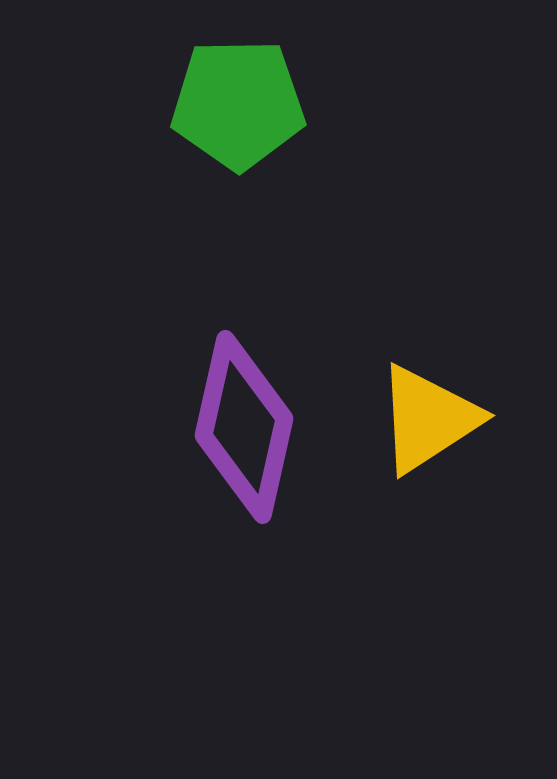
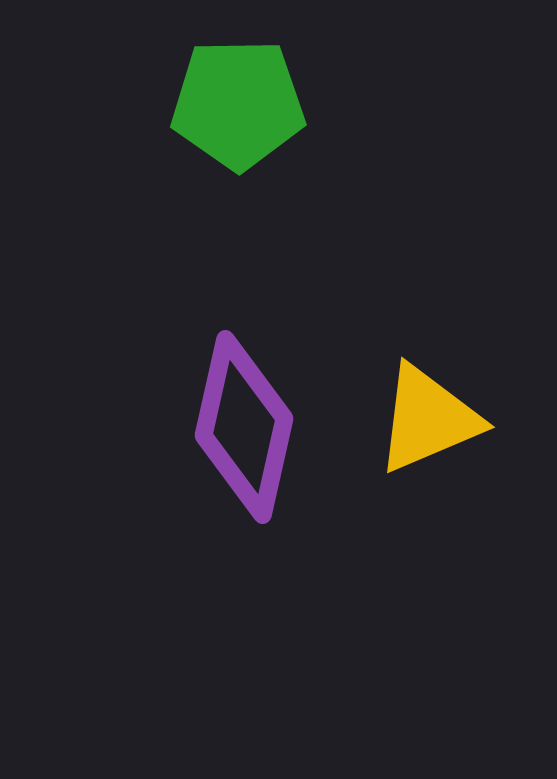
yellow triangle: rotated 10 degrees clockwise
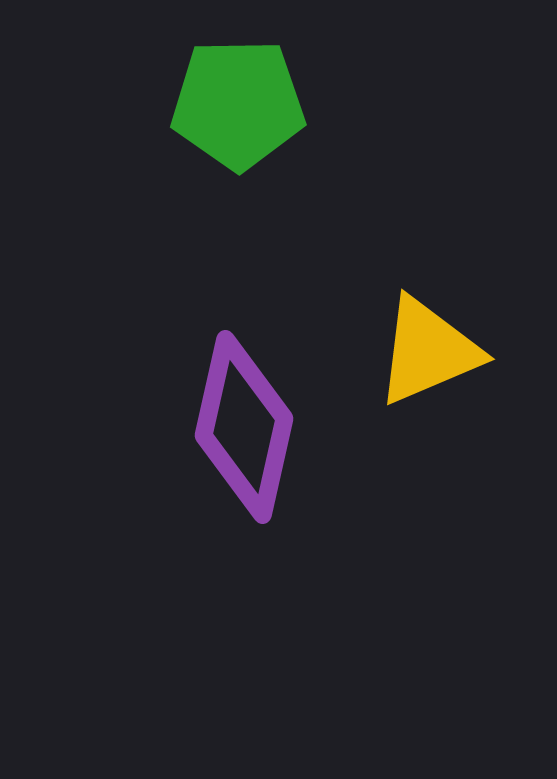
yellow triangle: moved 68 px up
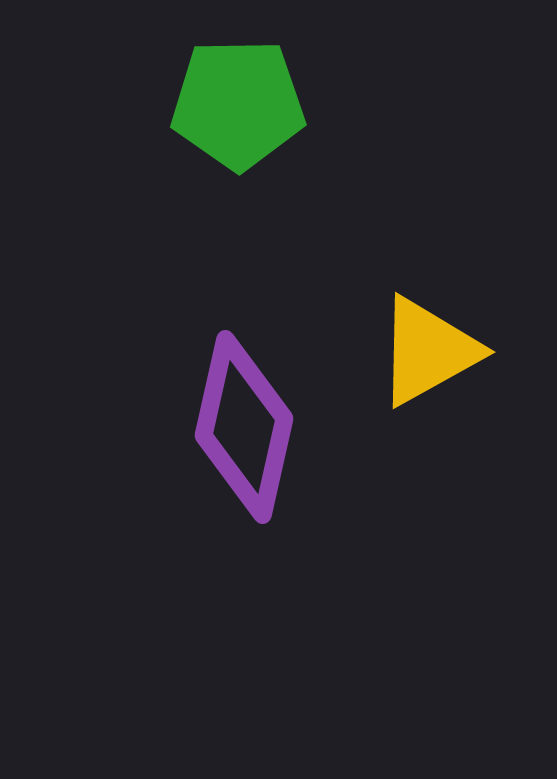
yellow triangle: rotated 6 degrees counterclockwise
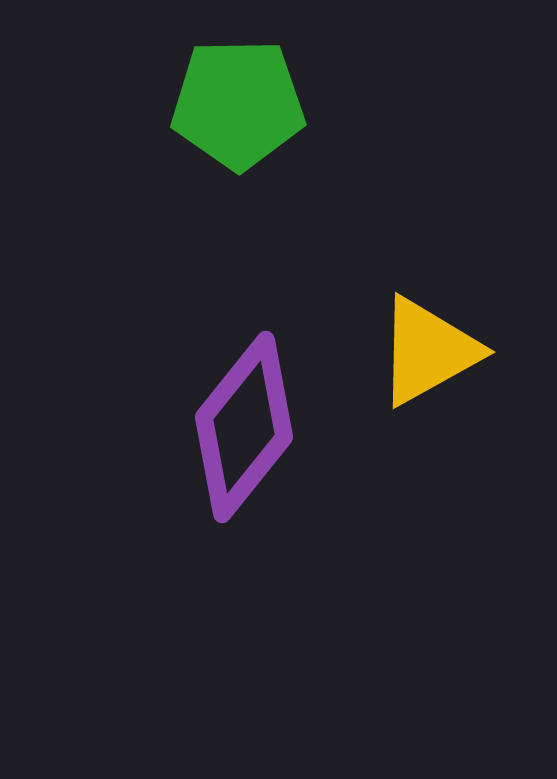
purple diamond: rotated 26 degrees clockwise
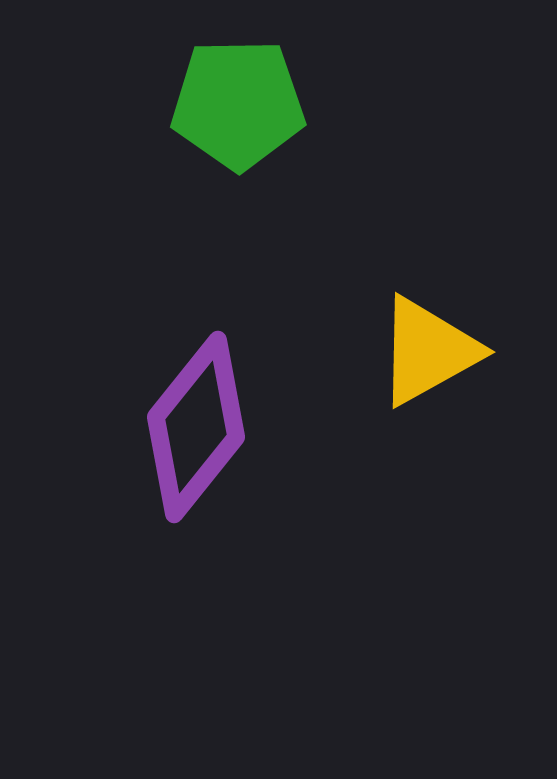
purple diamond: moved 48 px left
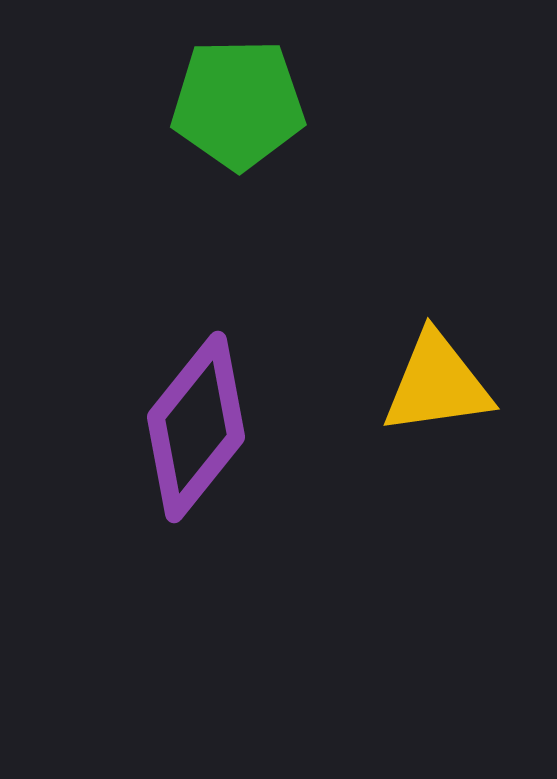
yellow triangle: moved 9 px right, 33 px down; rotated 21 degrees clockwise
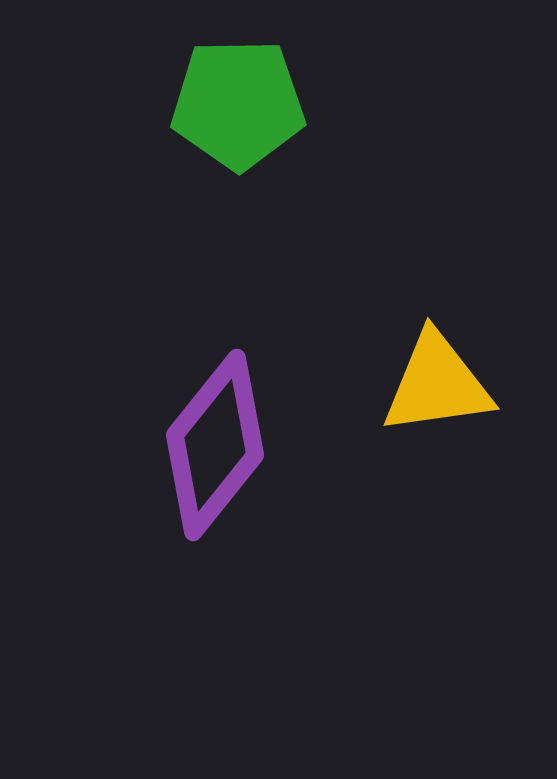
purple diamond: moved 19 px right, 18 px down
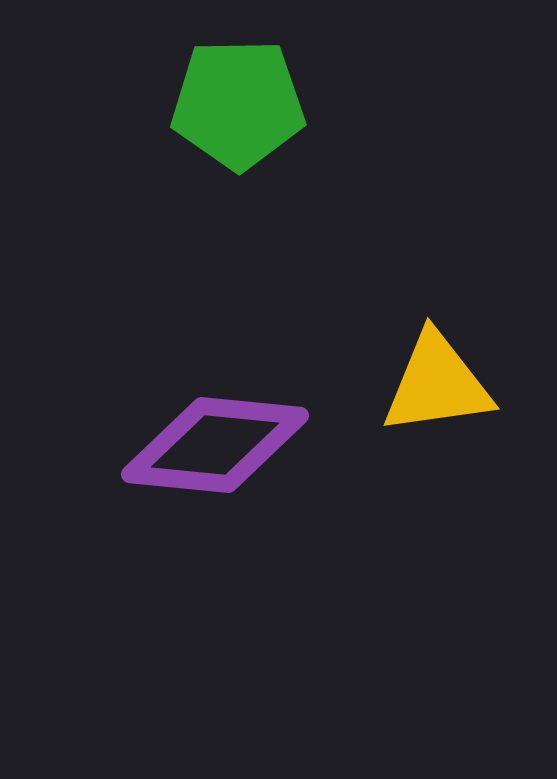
purple diamond: rotated 57 degrees clockwise
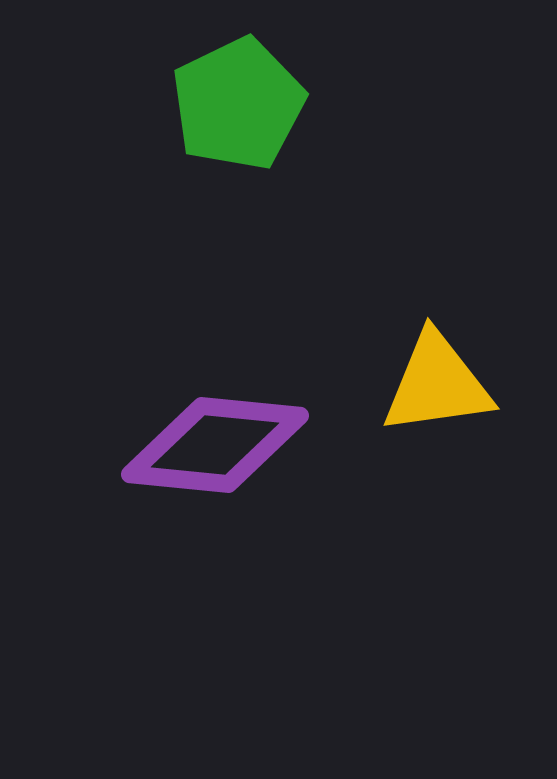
green pentagon: rotated 25 degrees counterclockwise
